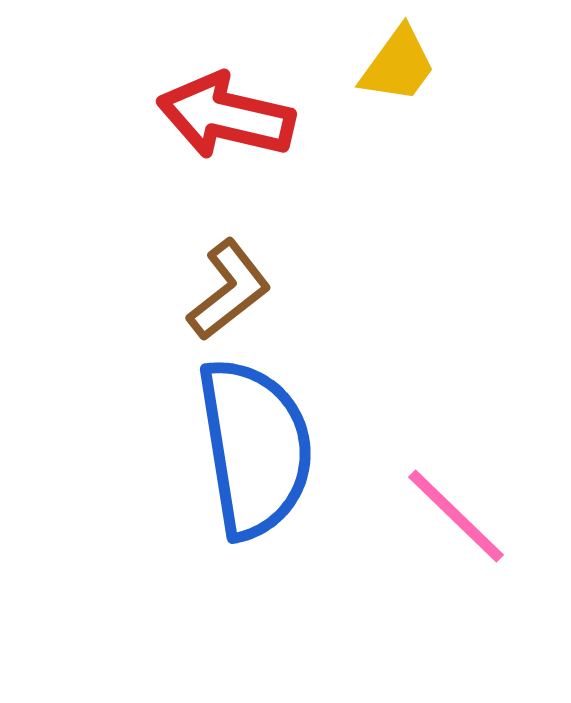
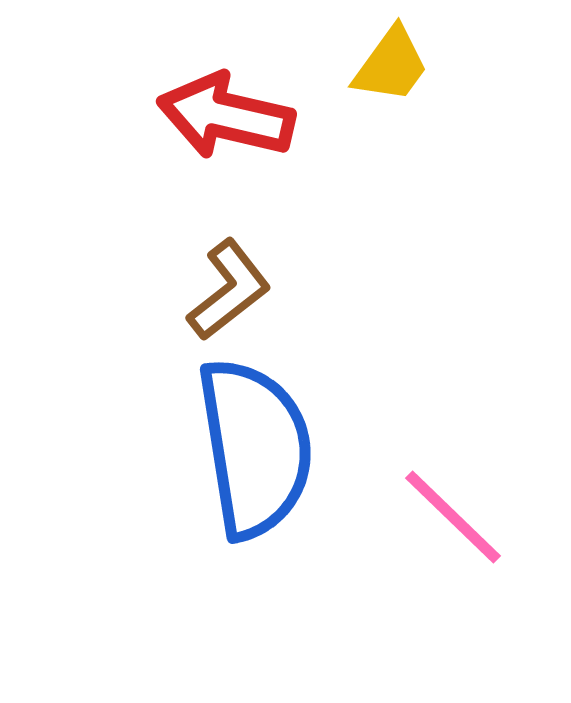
yellow trapezoid: moved 7 px left
pink line: moved 3 px left, 1 px down
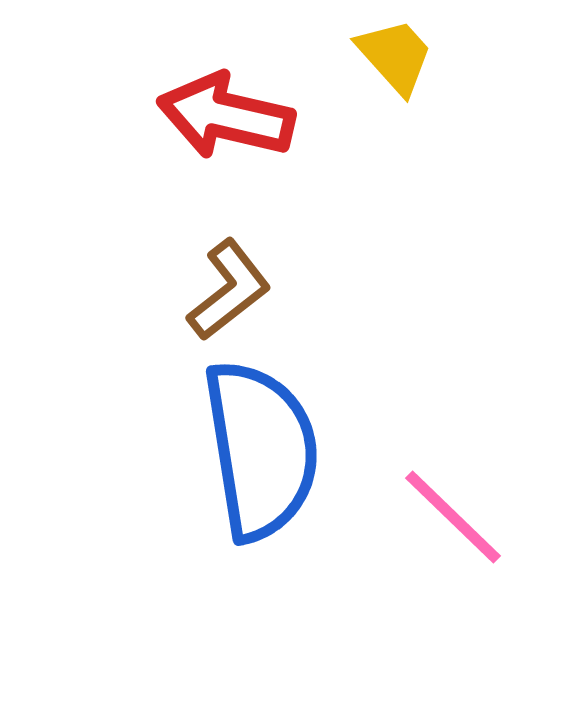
yellow trapezoid: moved 4 px right, 9 px up; rotated 78 degrees counterclockwise
blue semicircle: moved 6 px right, 2 px down
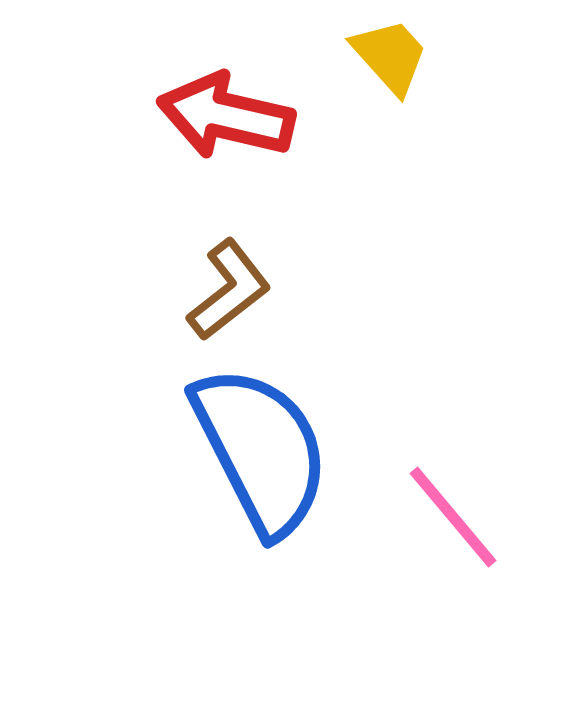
yellow trapezoid: moved 5 px left
blue semicircle: rotated 18 degrees counterclockwise
pink line: rotated 6 degrees clockwise
